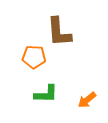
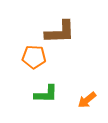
brown L-shape: moved 1 px right; rotated 88 degrees counterclockwise
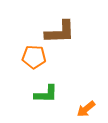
orange arrow: moved 1 px left, 9 px down
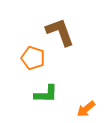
brown L-shape: rotated 108 degrees counterclockwise
orange pentagon: moved 1 px left, 1 px down; rotated 15 degrees clockwise
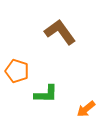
brown L-shape: rotated 16 degrees counterclockwise
orange pentagon: moved 16 px left, 13 px down
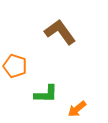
orange pentagon: moved 2 px left, 5 px up
orange arrow: moved 9 px left
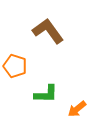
brown L-shape: moved 12 px left, 1 px up
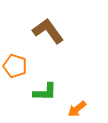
green L-shape: moved 1 px left, 2 px up
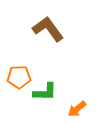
brown L-shape: moved 2 px up
orange pentagon: moved 4 px right, 11 px down; rotated 20 degrees counterclockwise
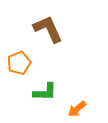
brown L-shape: rotated 12 degrees clockwise
orange pentagon: moved 14 px up; rotated 20 degrees counterclockwise
